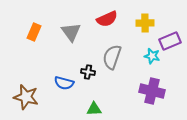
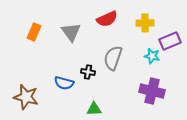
gray semicircle: moved 1 px right, 1 px down
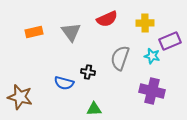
orange rectangle: rotated 54 degrees clockwise
gray semicircle: moved 7 px right
brown star: moved 6 px left
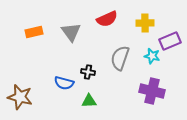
green triangle: moved 5 px left, 8 px up
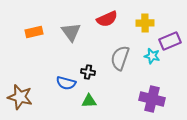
blue semicircle: moved 2 px right
purple cross: moved 8 px down
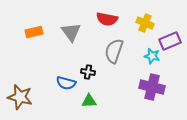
red semicircle: rotated 35 degrees clockwise
yellow cross: rotated 24 degrees clockwise
gray semicircle: moved 6 px left, 7 px up
purple cross: moved 12 px up
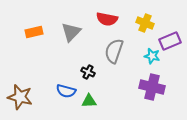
gray triangle: rotated 20 degrees clockwise
black cross: rotated 16 degrees clockwise
blue semicircle: moved 8 px down
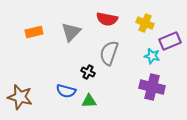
gray semicircle: moved 5 px left, 2 px down
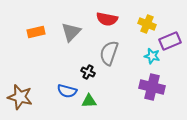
yellow cross: moved 2 px right, 1 px down
orange rectangle: moved 2 px right
blue semicircle: moved 1 px right
